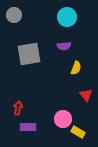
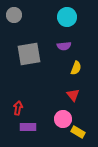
red triangle: moved 13 px left
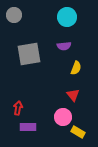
pink circle: moved 2 px up
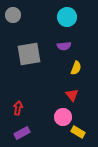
gray circle: moved 1 px left
red triangle: moved 1 px left
purple rectangle: moved 6 px left, 6 px down; rotated 28 degrees counterclockwise
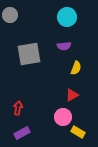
gray circle: moved 3 px left
red triangle: rotated 40 degrees clockwise
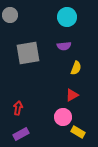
gray square: moved 1 px left, 1 px up
purple rectangle: moved 1 px left, 1 px down
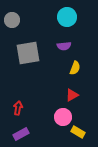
gray circle: moved 2 px right, 5 px down
yellow semicircle: moved 1 px left
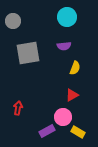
gray circle: moved 1 px right, 1 px down
purple rectangle: moved 26 px right, 3 px up
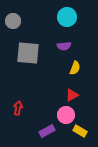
gray square: rotated 15 degrees clockwise
pink circle: moved 3 px right, 2 px up
yellow rectangle: moved 2 px right, 1 px up
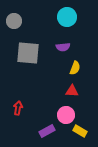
gray circle: moved 1 px right
purple semicircle: moved 1 px left, 1 px down
red triangle: moved 4 px up; rotated 32 degrees clockwise
